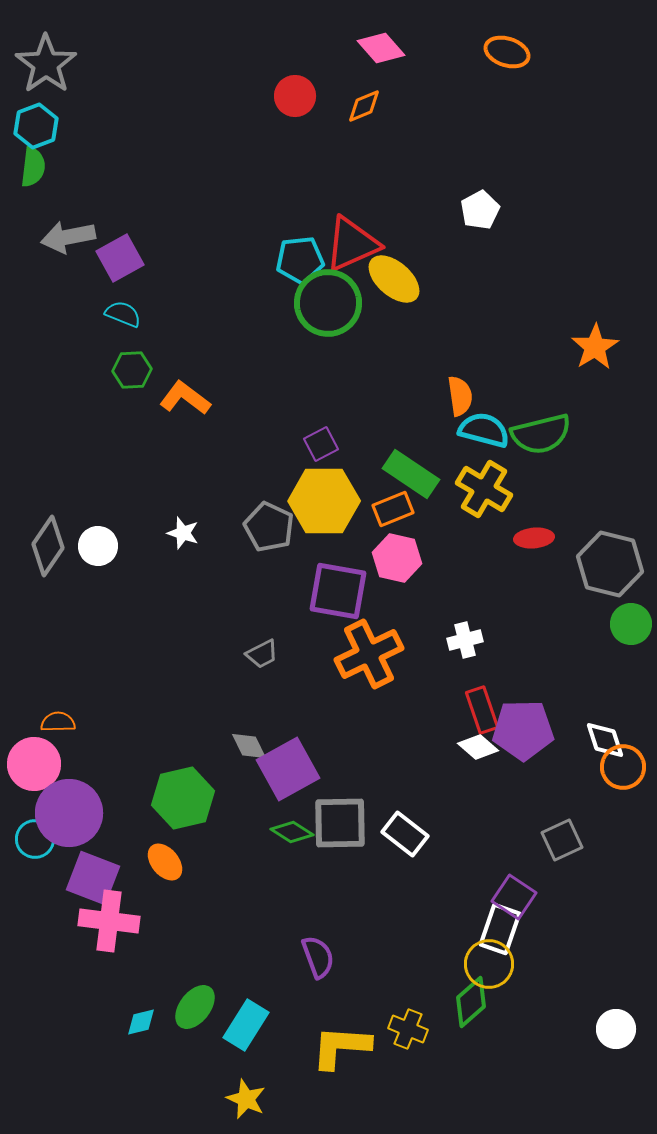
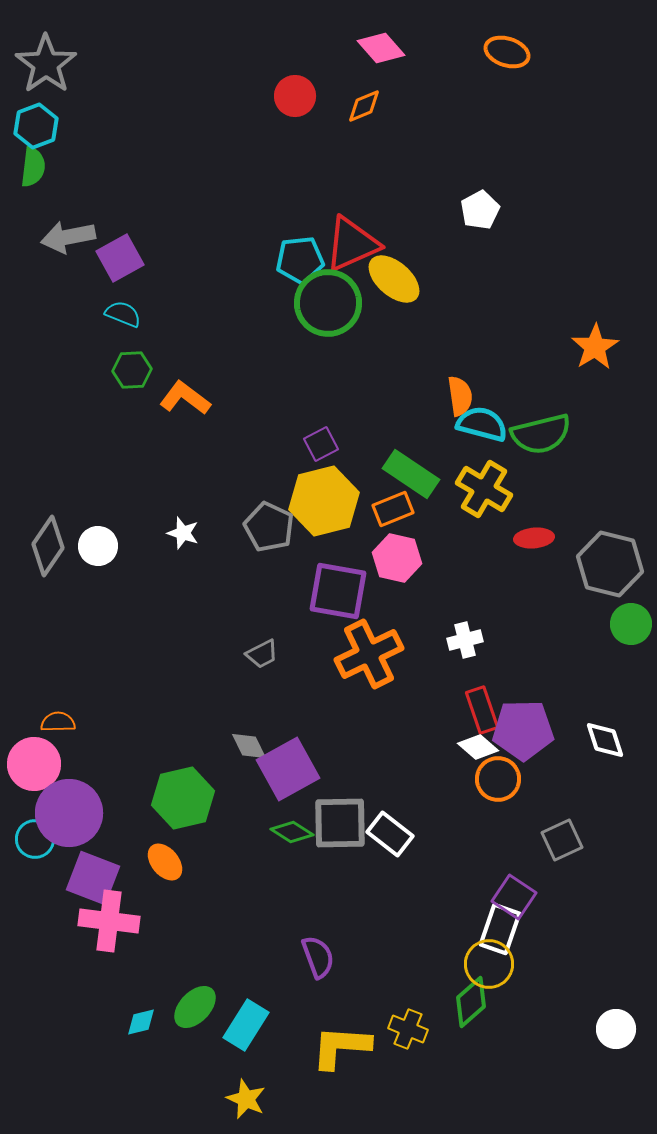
cyan semicircle at (484, 430): moved 2 px left, 6 px up
yellow hexagon at (324, 501): rotated 14 degrees counterclockwise
orange circle at (623, 767): moved 125 px left, 12 px down
white rectangle at (405, 834): moved 15 px left
green ellipse at (195, 1007): rotated 6 degrees clockwise
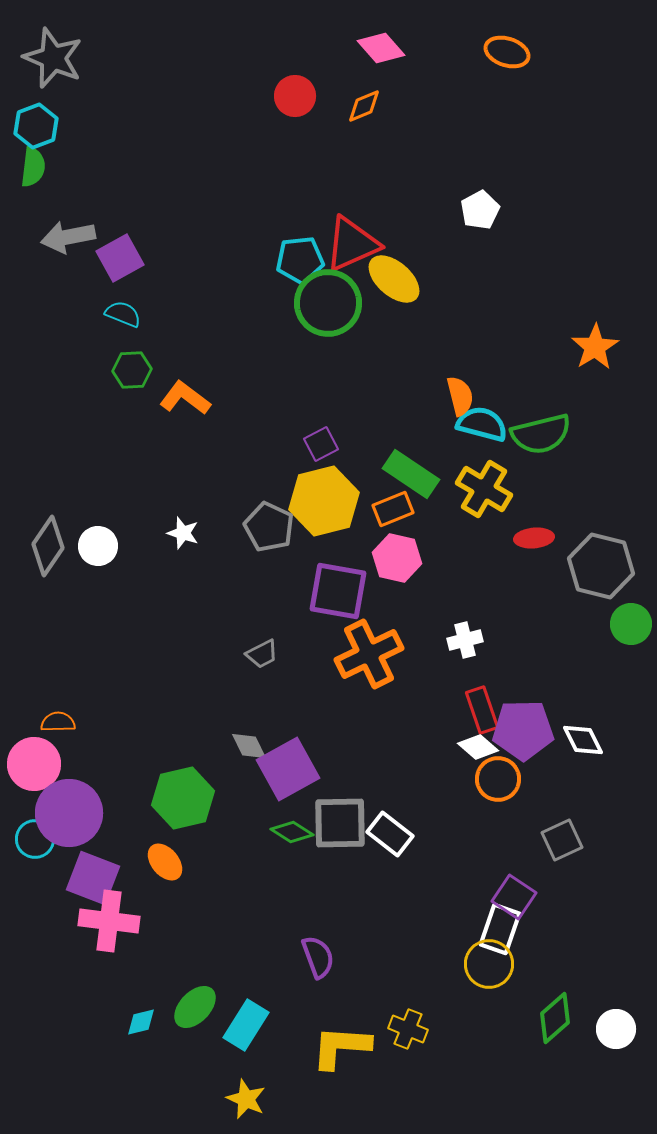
gray star at (46, 64): moved 7 px right, 6 px up; rotated 14 degrees counterclockwise
orange semicircle at (460, 396): rotated 6 degrees counterclockwise
gray hexagon at (610, 564): moved 9 px left, 2 px down
white diamond at (605, 740): moved 22 px left; rotated 9 degrees counterclockwise
green diamond at (471, 1002): moved 84 px right, 16 px down
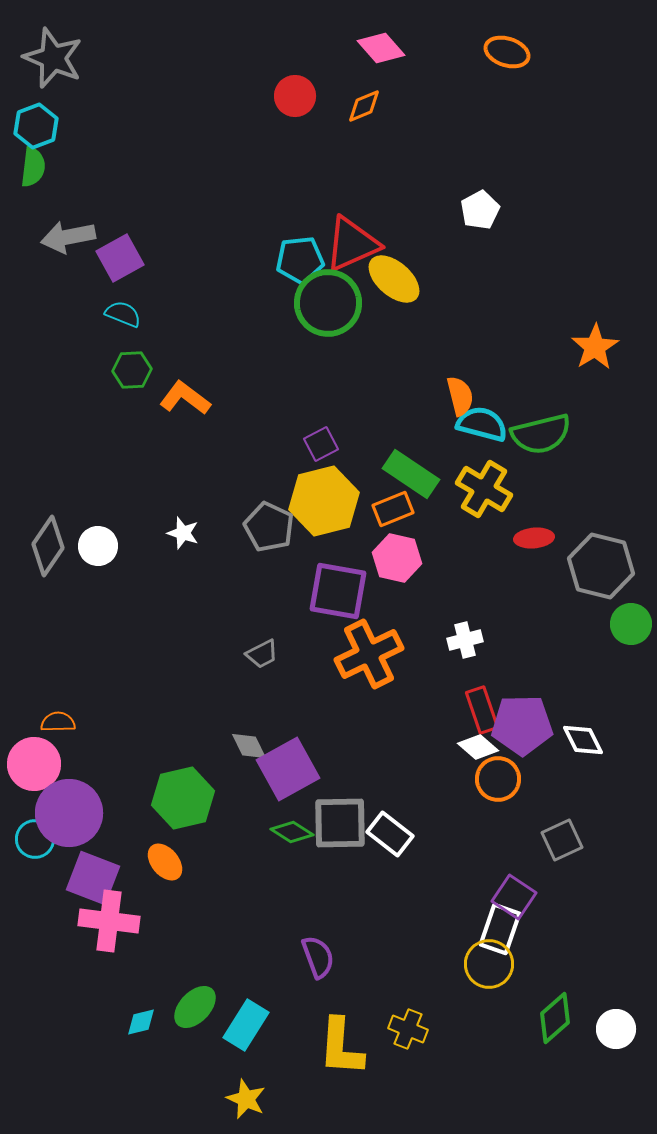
purple pentagon at (523, 730): moved 1 px left, 5 px up
yellow L-shape at (341, 1047): rotated 90 degrees counterclockwise
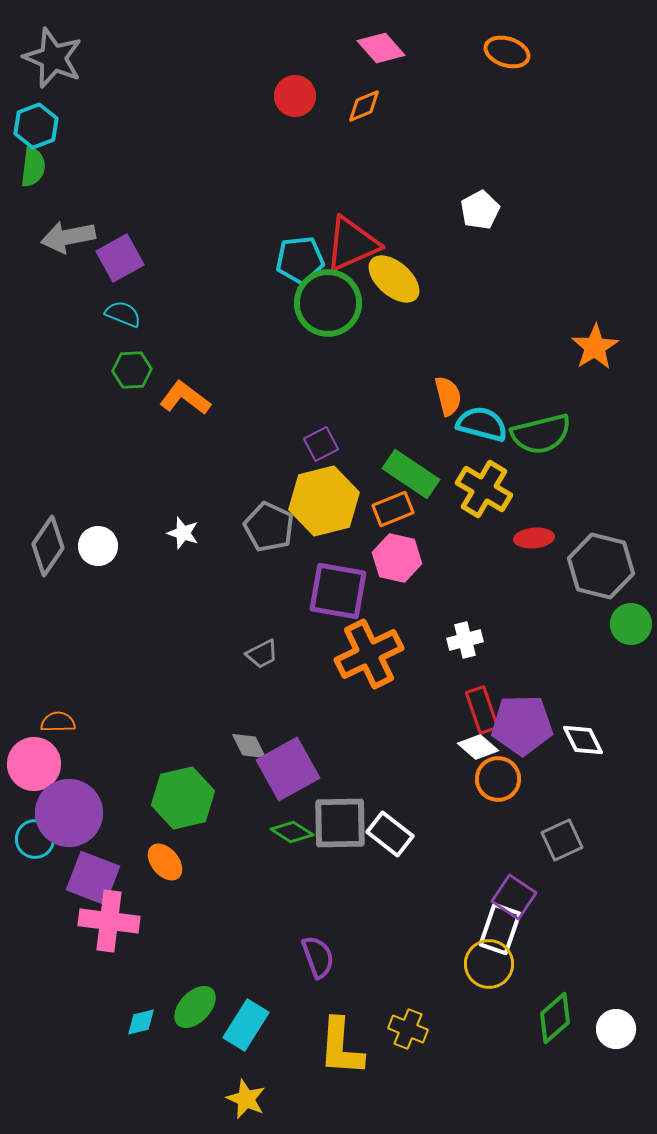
orange semicircle at (460, 396): moved 12 px left
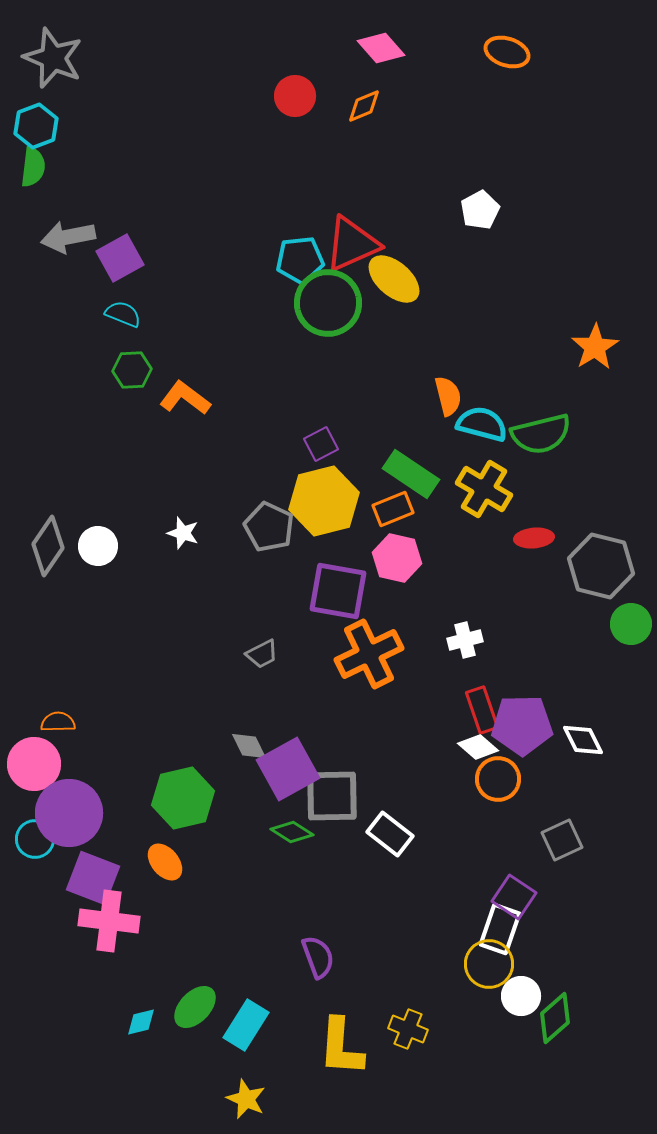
gray square at (340, 823): moved 8 px left, 27 px up
white circle at (616, 1029): moved 95 px left, 33 px up
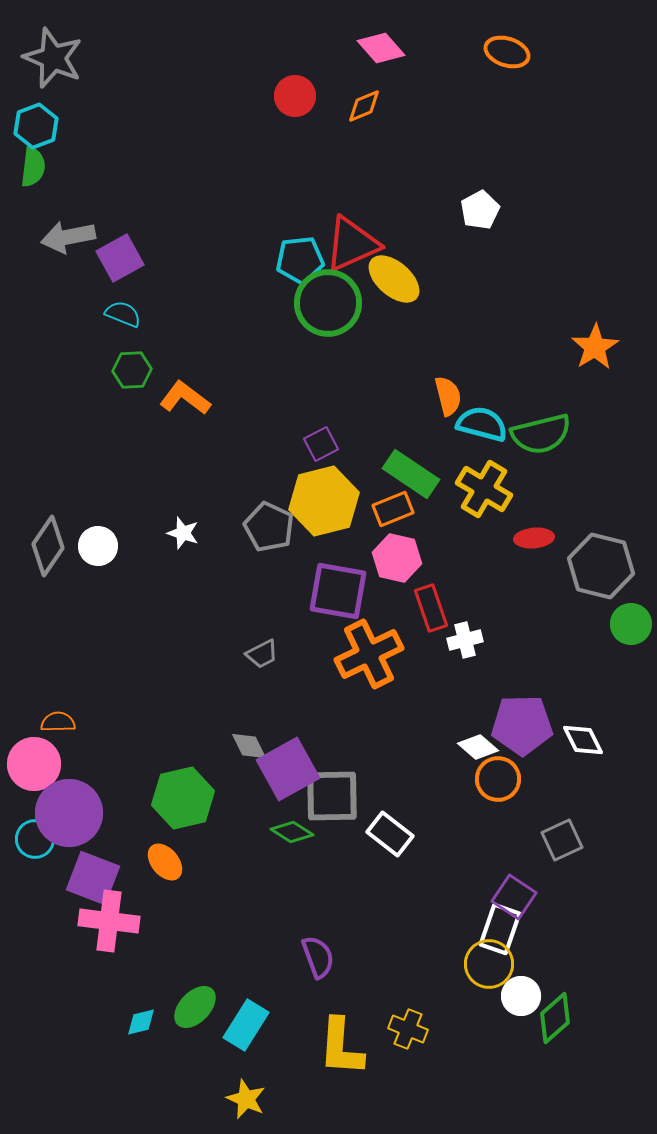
red rectangle at (482, 710): moved 51 px left, 102 px up
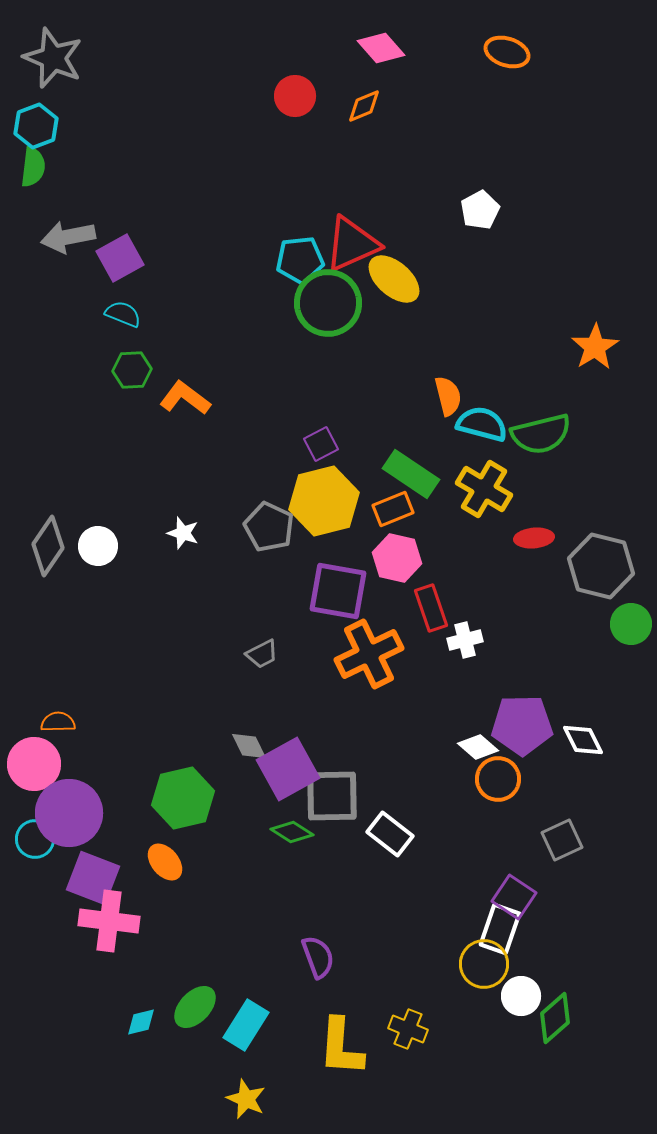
yellow circle at (489, 964): moved 5 px left
